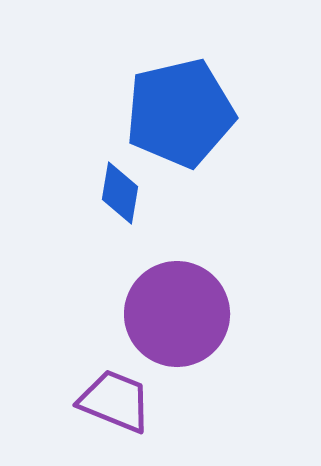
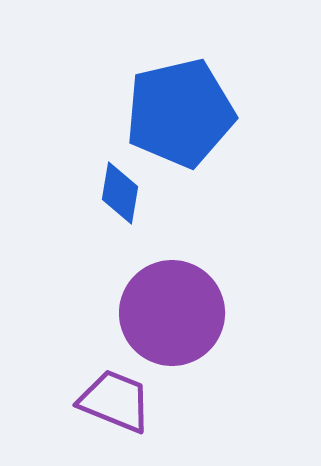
purple circle: moved 5 px left, 1 px up
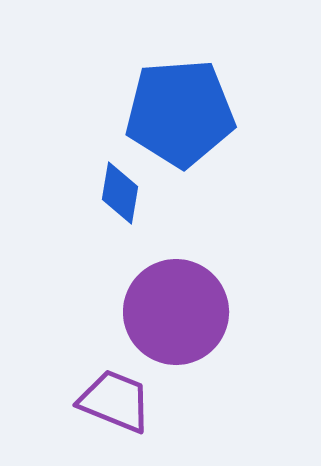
blue pentagon: rotated 9 degrees clockwise
purple circle: moved 4 px right, 1 px up
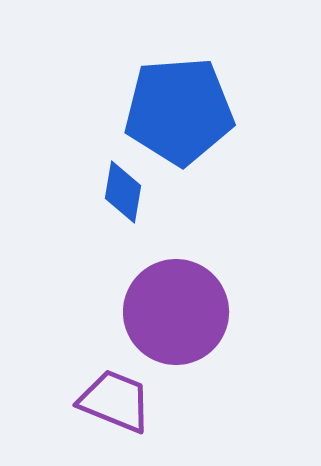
blue pentagon: moved 1 px left, 2 px up
blue diamond: moved 3 px right, 1 px up
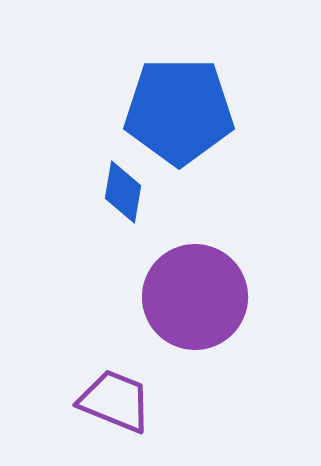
blue pentagon: rotated 4 degrees clockwise
purple circle: moved 19 px right, 15 px up
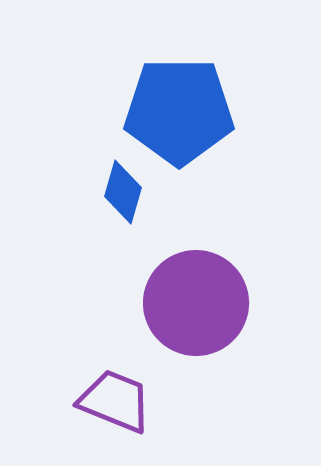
blue diamond: rotated 6 degrees clockwise
purple circle: moved 1 px right, 6 px down
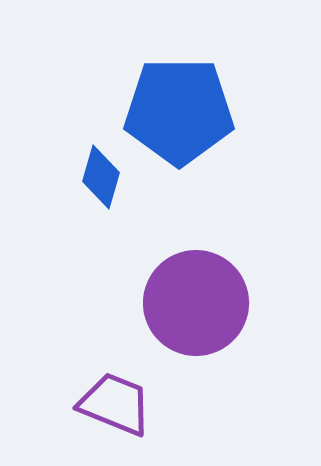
blue diamond: moved 22 px left, 15 px up
purple trapezoid: moved 3 px down
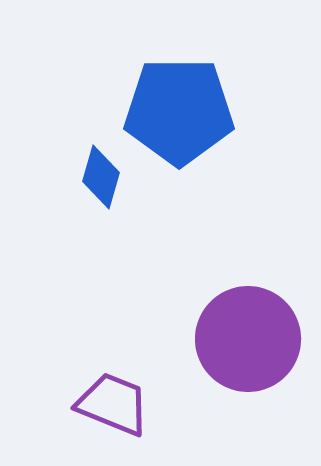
purple circle: moved 52 px right, 36 px down
purple trapezoid: moved 2 px left
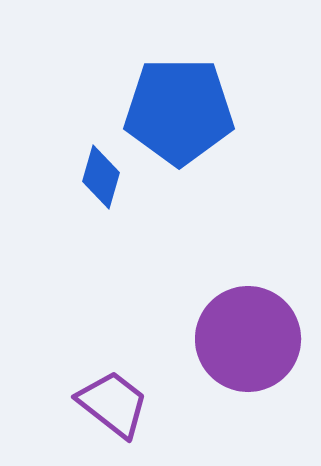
purple trapezoid: rotated 16 degrees clockwise
